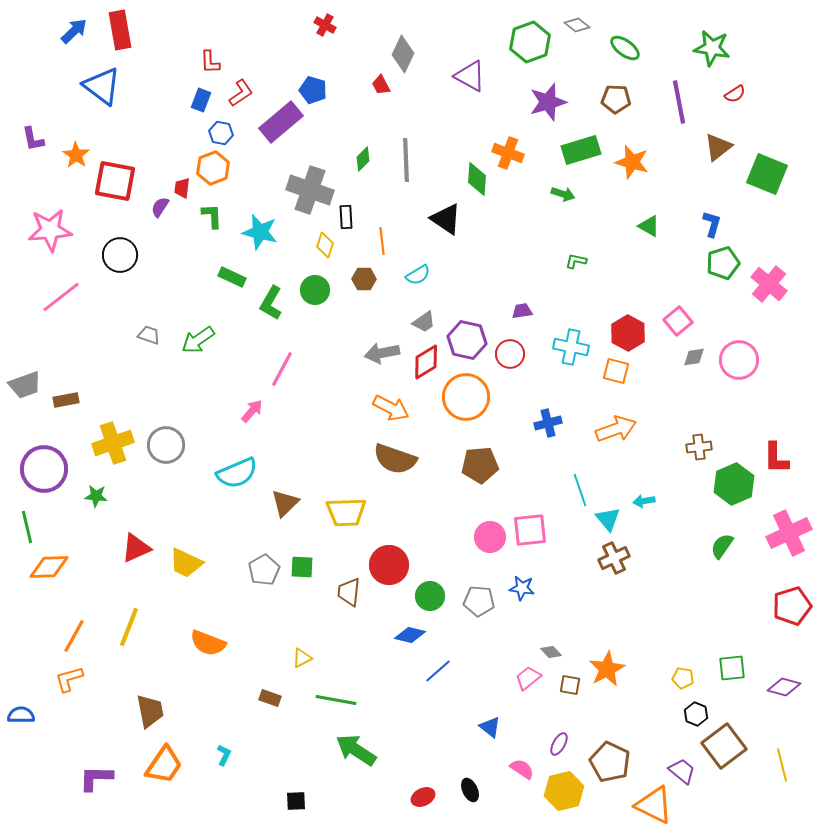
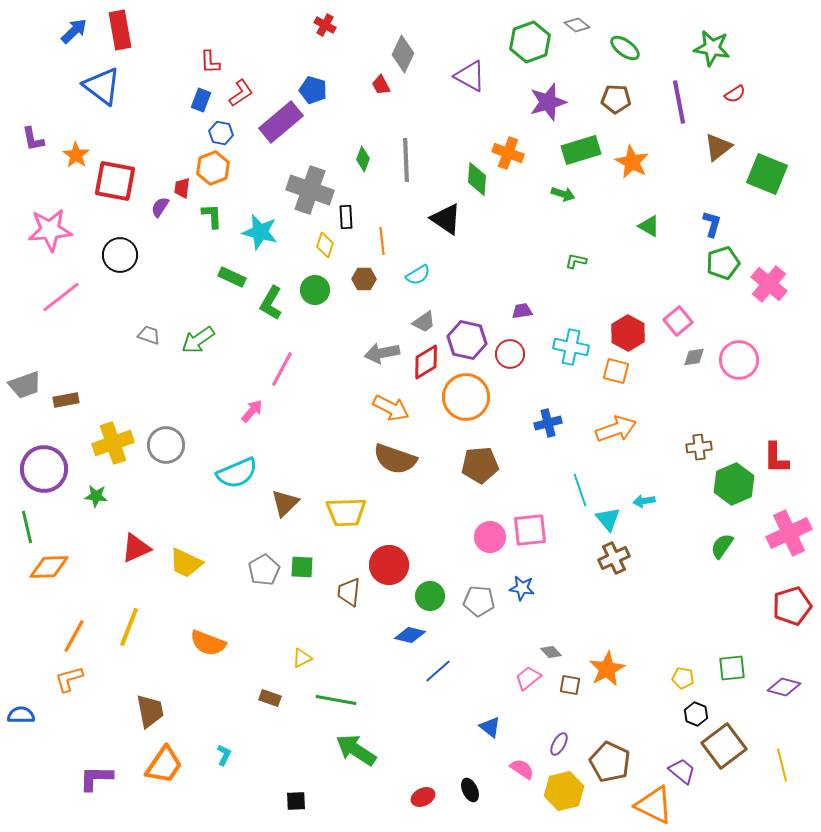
green diamond at (363, 159): rotated 25 degrees counterclockwise
orange star at (632, 162): rotated 12 degrees clockwise
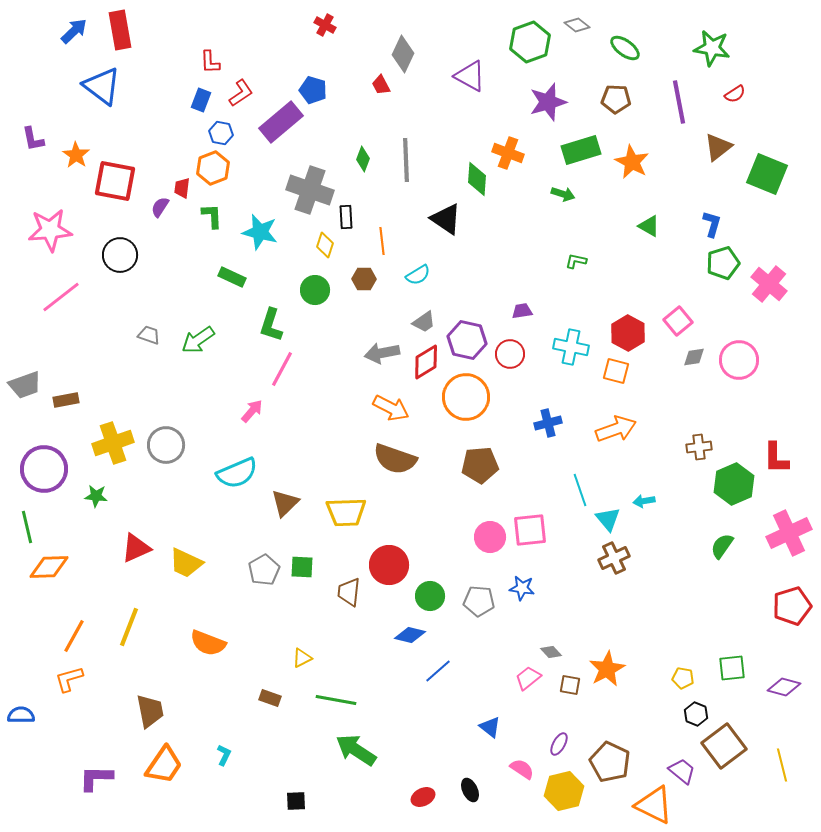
green L-shape at (271, 303): moved 22 px down; rotated 12 degrees counterclockwise
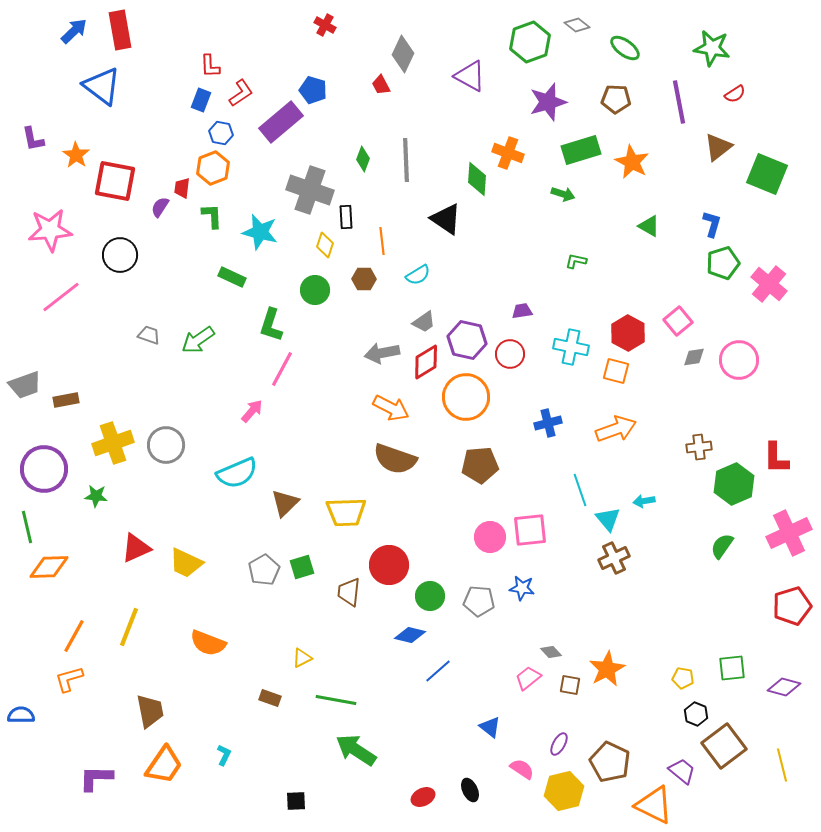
red L-shape at (210, 62): moved 4 px down
green square at (302, 567): rotated 20 degrees counterclockwise
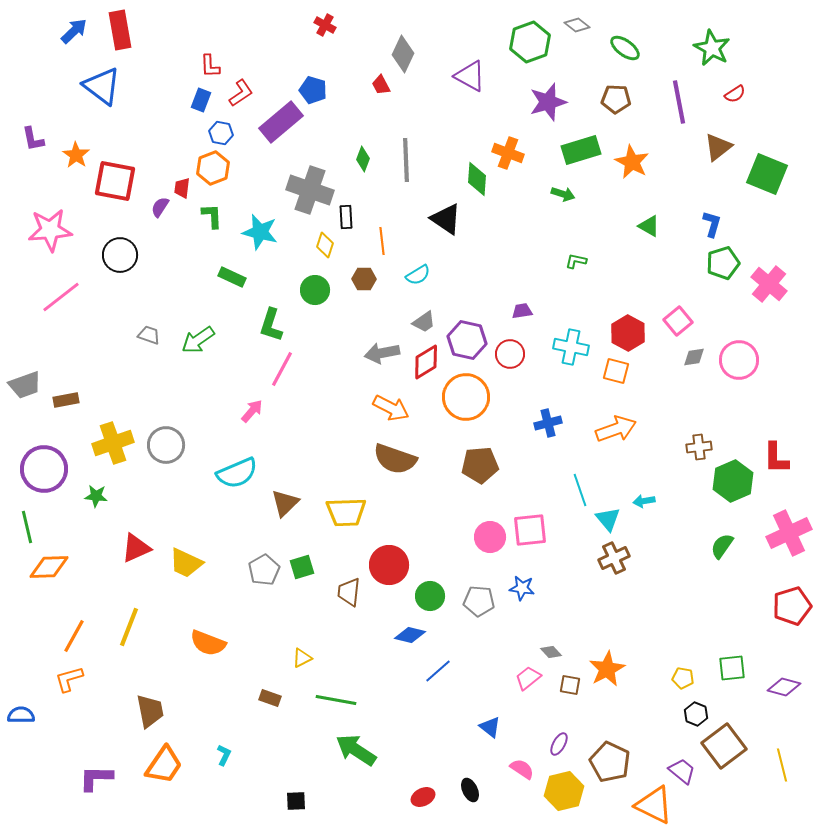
green star at (712, 48): rotated 18 degrees clockwise
green hexagon at (734, 484): moved 1 px left, 3 px up
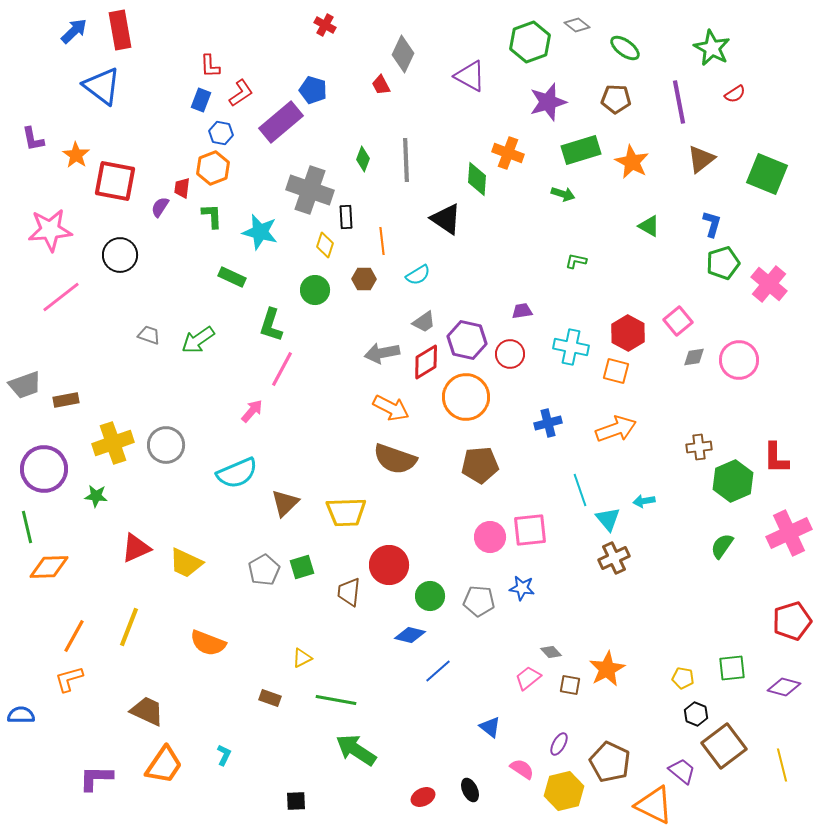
brown triangle at (718, 147): moved 17 px left, 12 px down
red pentagon at (792, 606): moved 15 px down
brown trapezoid at (150, 711): moved 3 px left; rotated 54 degrees counterclockwise
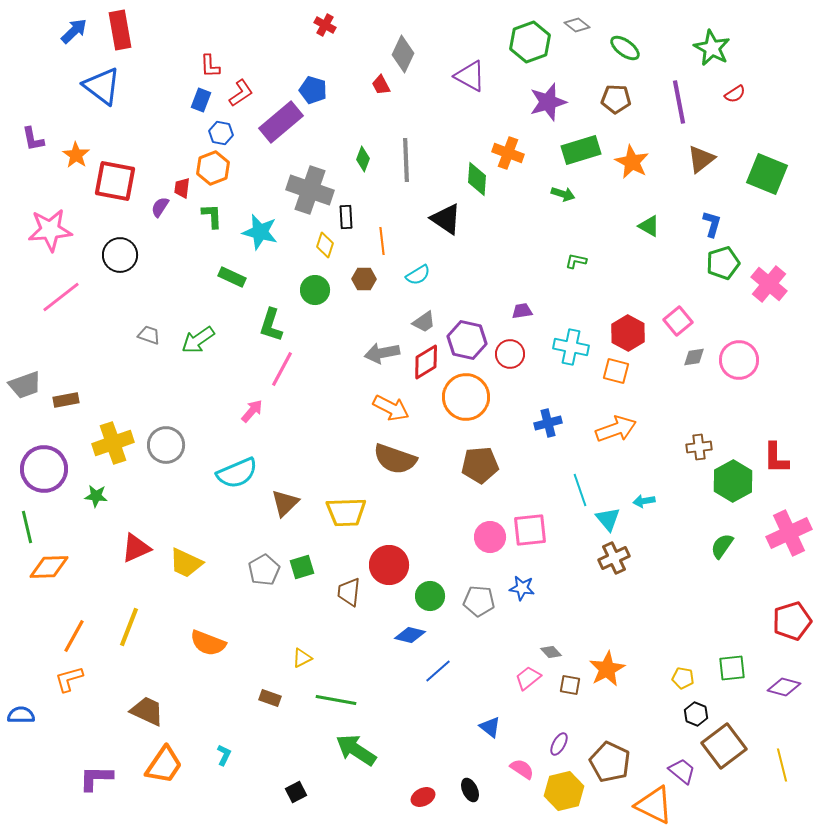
green hexagon at (733, 481): rotated 6 degrees counterclockwise
black square at (296, 801): moved 9 px up; rotated 25 degrees counterclockwise
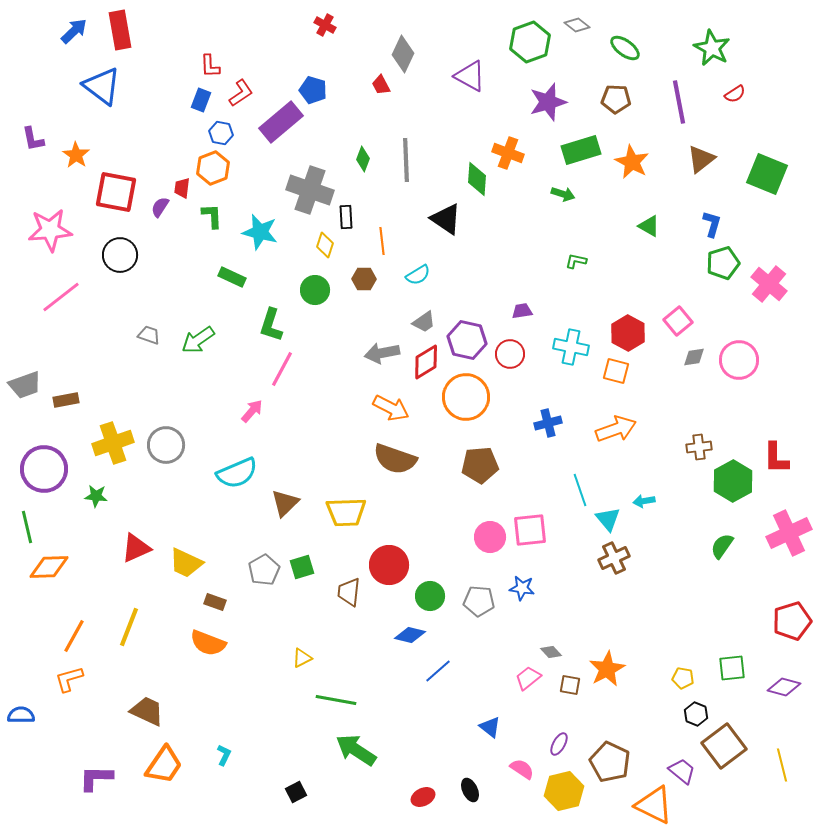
red square at (115, 181): moved 1 px right, 11 px down
brown rectangle at (270, 698): moved 55 px left, 96 px up
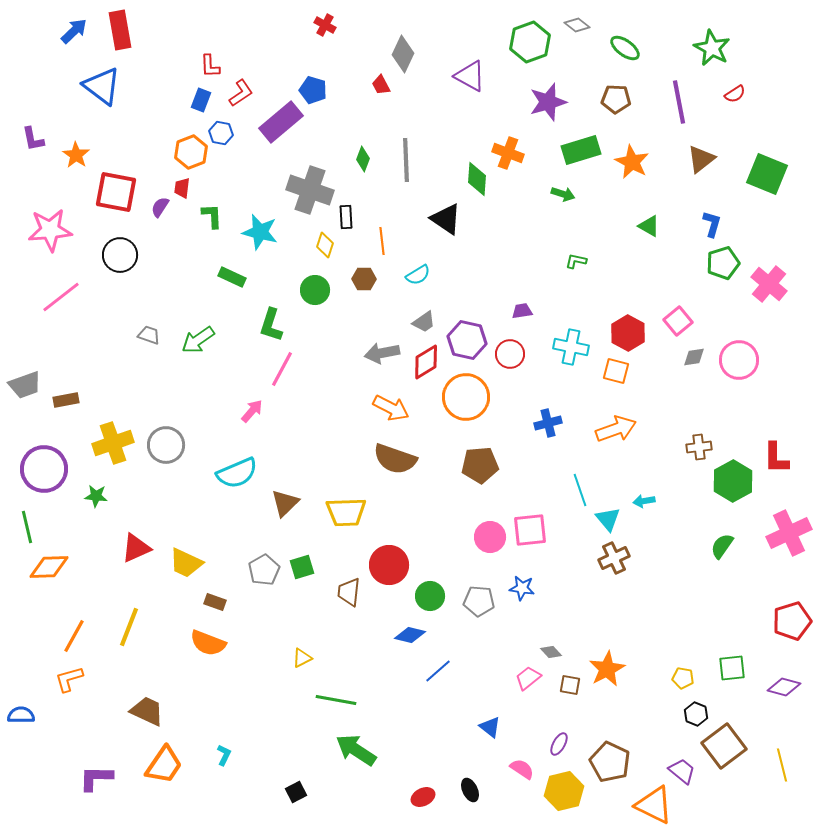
orange hexagon at (213, 168): moved 22 px left, 16 px up
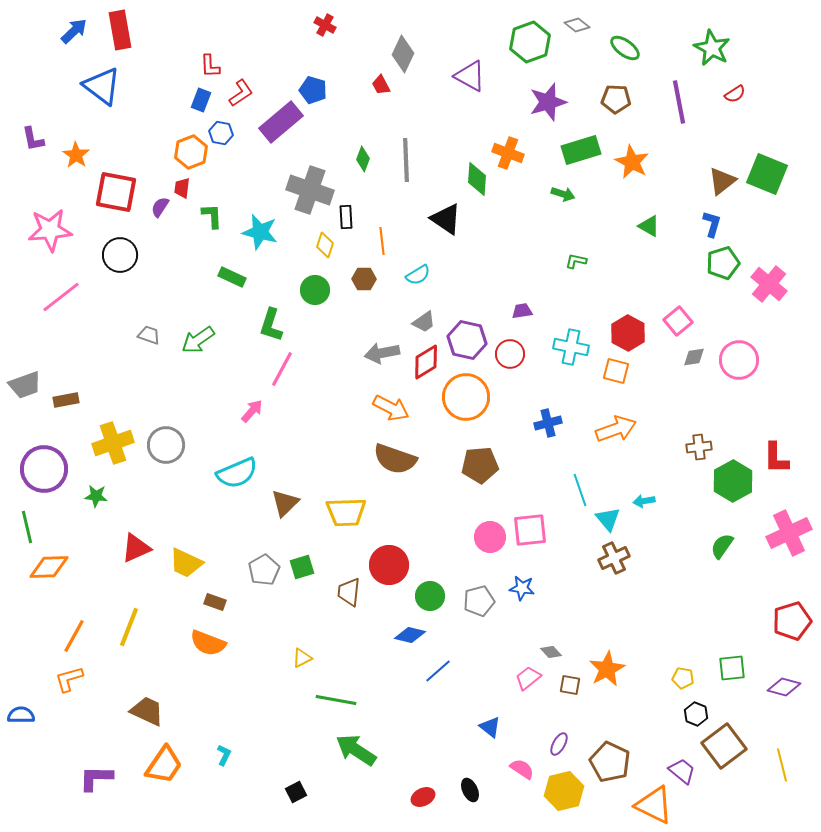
brown triangle at (701, 159): moved 21 px right, 22 px down
gray pentagon at (479, 601): rotated 20 degrees counterclockwise
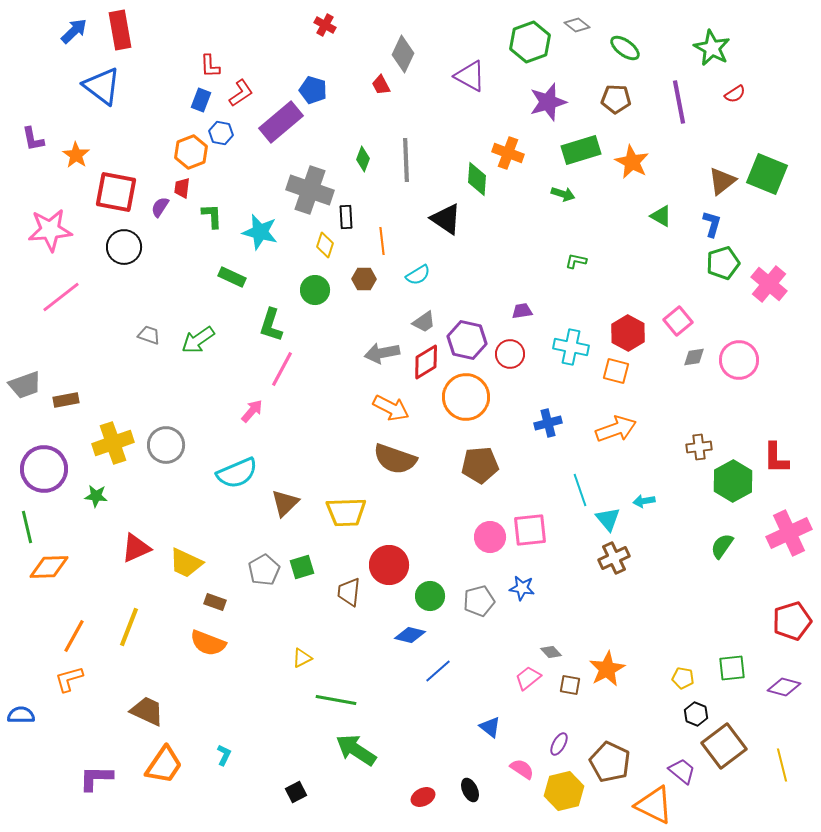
green triangle at (649, 226): moved 12 px right, 10 px up
black circle at (120, 255): moved 4 px right, 8 px up
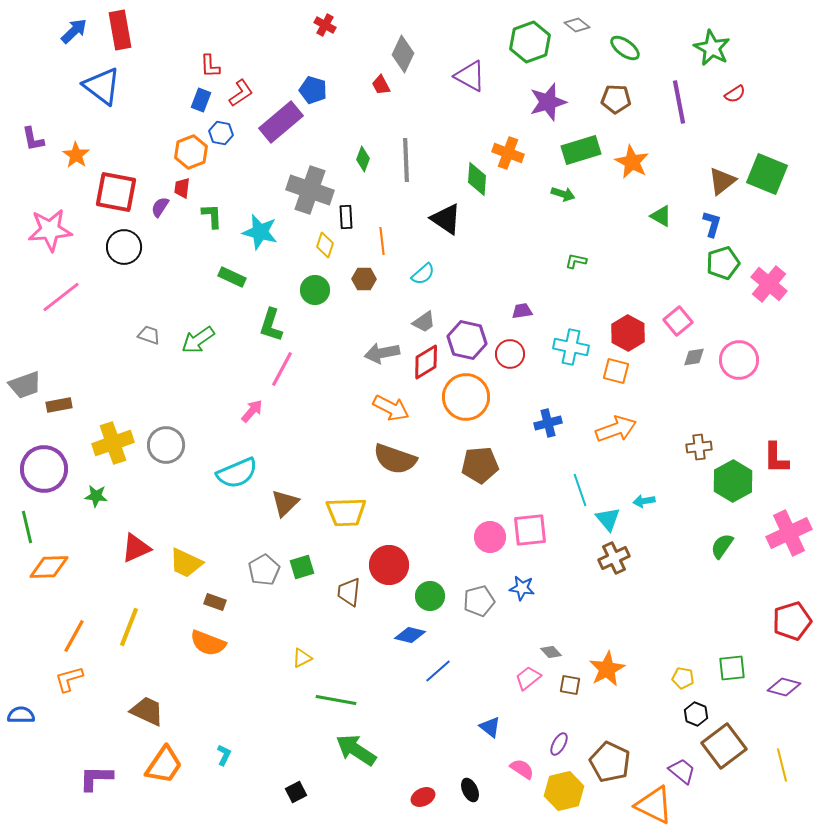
cyan semicircle at (418, 275): moved 5 px right, 1 px up; rotated 10 degrees counterclockwise
brown rectangle at (66, 400): moved 7 px left, 5 px down
